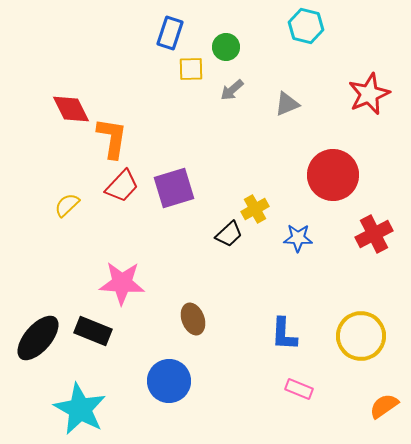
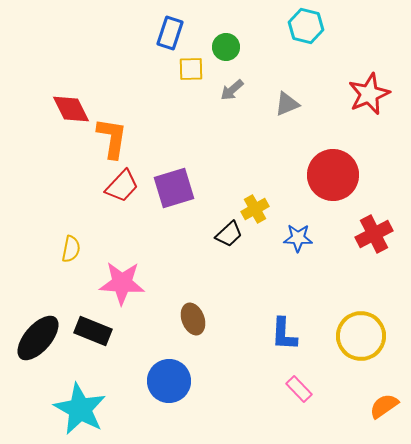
yellow semicircle: moved 4 px right, 44 px down; rotated 144 degrees clockwise
pink rectangle: rotated 24 degrees clockwise
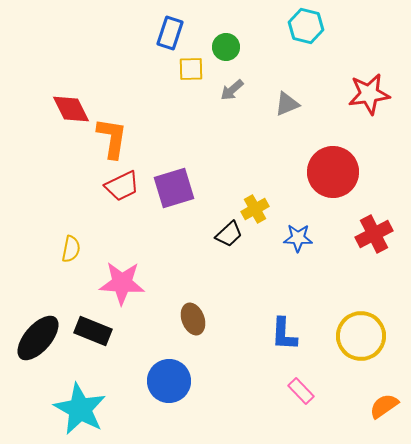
red star: rotated 15 degrees clockwise
red circle: moved 3 px up
red trapezoid: rotated 21 degrees clockwise
pink rectangle: moved 2 px right, 2 px down
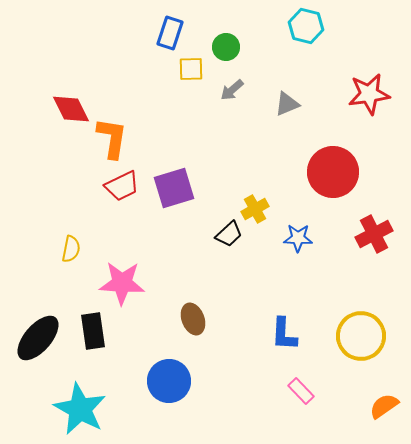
black rectangle: rotated 60 degrees clockwise
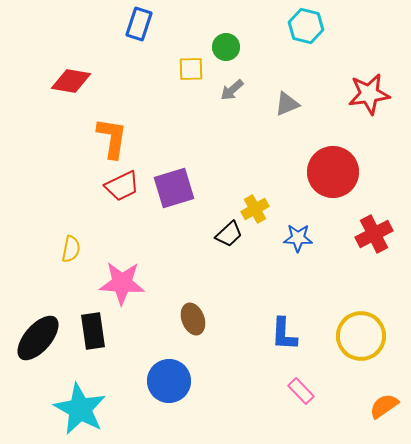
blue rectangle: moved 31 px left, 9 px up
red diamond: moved 28 px up; rotated 54 degrees counterclockwise
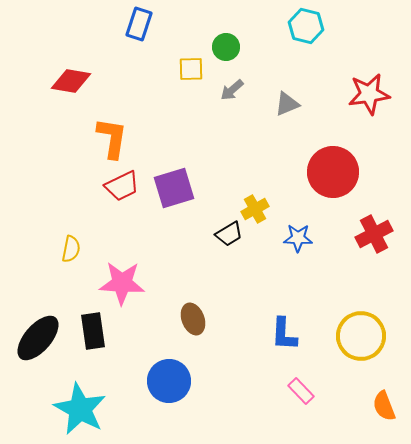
black trapezoid: rotated 12 degrees clockwise
orange semicircle: rotated 76 degrees counterclockwise
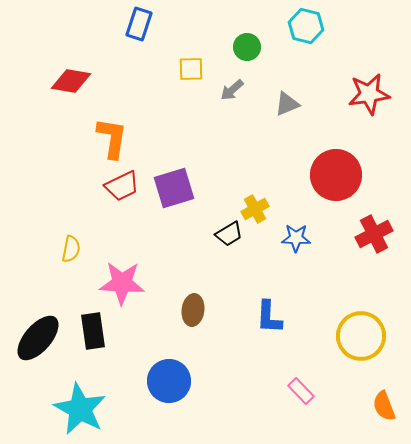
green circle: moved 21 px right
red circle: moved 3 px right, 3 px down
blue star: moved 2 px left
brown ellipse: moved 9 px up; rotated 28 degrees clockwise
blue L-shape: moved 15 px left, 17 px up
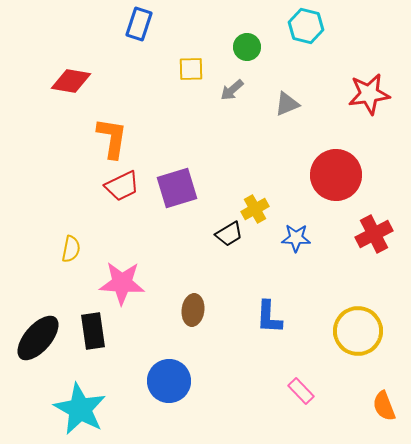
purple square: moved 3 px right
yellow circle: moved 3 px left, 5 px up
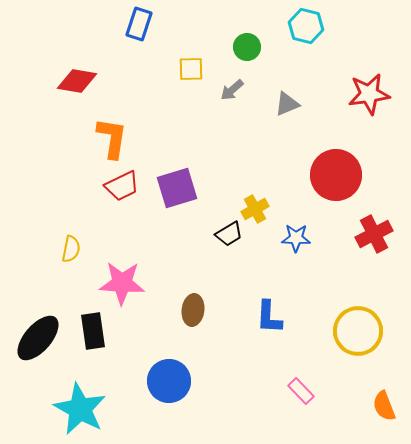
red diamond: moved 6 px right
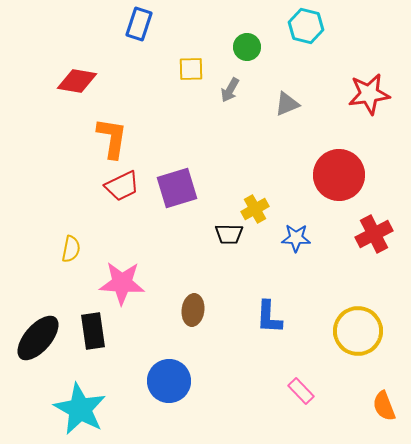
gray arrow: moved 2 px left; rotated 20 degrees counterclockwise
red circle: moved 3 px right
black trapezoid: rotated 32 degrees clockwise
